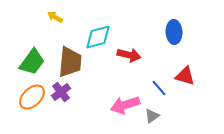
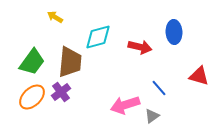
red arrow: moved 11 px right, 8 px up
red triangle: moved 14 px right
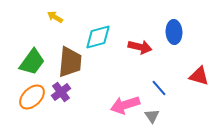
gray triangle: rotated 28 degrees counterclockwise
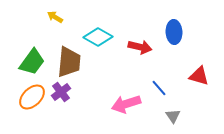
cyan diamond: rotated 44 degrees clockwise
brown trapezoid: moved 1 px left
pink arrow: moved 1 px right, 1 px up
gray triangle: moved 21 px right
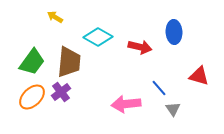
pink arrow: rotated 12 degrees clockwise
gray triangle: moved 7 px up
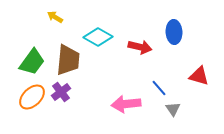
brown trapezoid: moved 1 px left, 2 px up
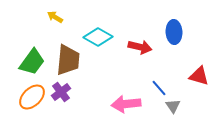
gray triangle: moved 3 px up
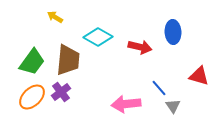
blue ellipse: moved 1 px left
